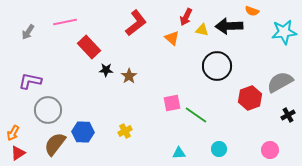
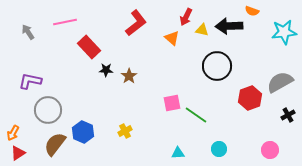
gray arrow: rotated 112 degrees clockwise
blue hexagon: rotated 20 degrees clockwise
cyan triangle: moved 1 px left
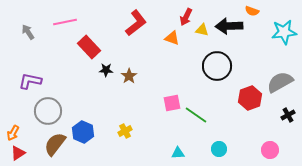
orange triangle: rotated 21 degrees counterclockwise
gray circle: moved 1 px down
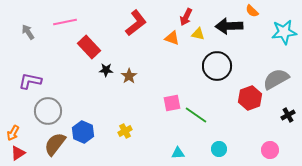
orange semicircle: rotated 24 degrees clockwise
yellow triangle: moved 4 px left, 4 px down
gray semicircle: moved 4 px left, 3 px up
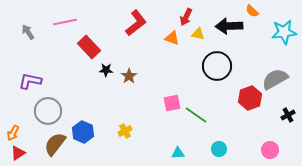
gray semicircle: moved 1 px left
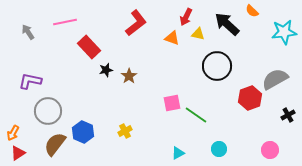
black arrow: moved 2 px left, 2 px up; rotated 44 degrees clockwise
black star: rotated 16 degrees counterclockwise
cyan triangle: rotated 24 degrees counterclockwise
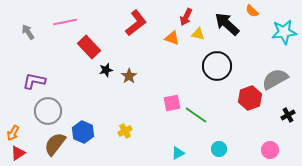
purple L-shape: moved 4 px right
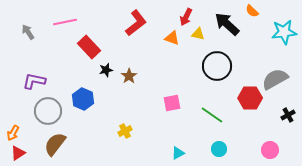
red hexagon: rotated 20 degrees clockwise
green line: moved 16 px right
blue hexagon: moved 33 px up
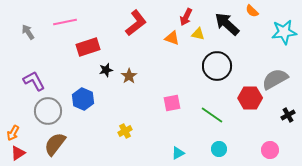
red rectangle: moved 1 px left; rotated 65 degrees counterclockwise
purple L-shape: rotated 50 degrees clockwise
